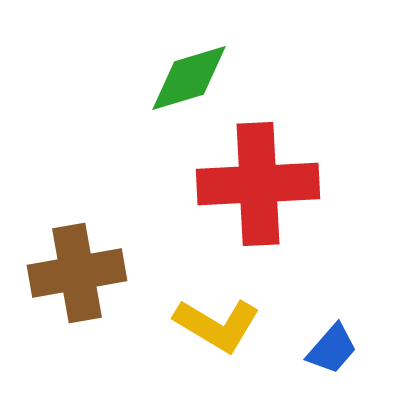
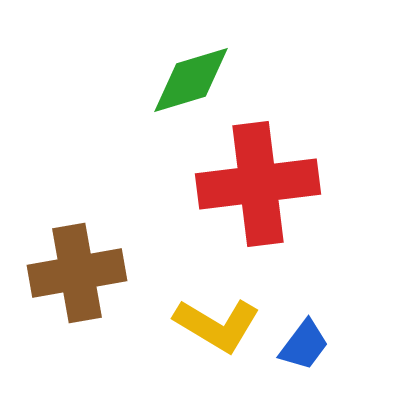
green diamond: moved 2 px right, 2 px down
red cross: rotated 4 degrees counterclockwise
blue trapezoid: moved 28 px left, 4 px up; rotated 4 degrees counterclockwise
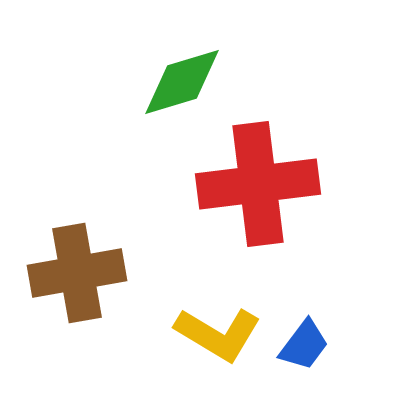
green diamond: moved 9 px left, 2 px down
yellow L-shape: moved 1 px right, 9 px down
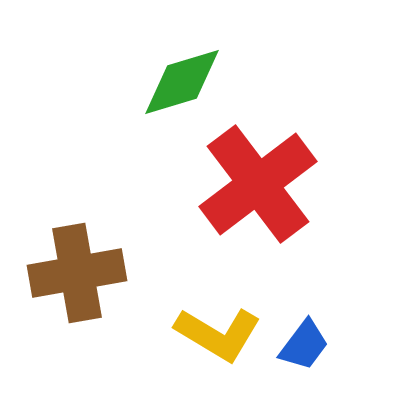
red cross: rotated 30 degrees counterclockwise
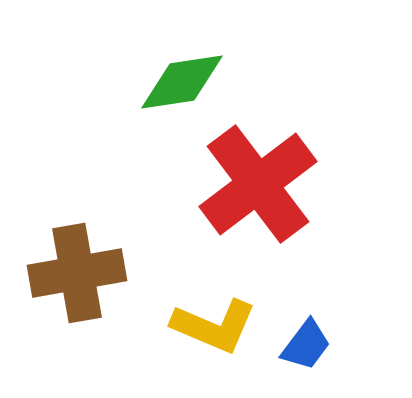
green diamond: rotated 8 degrees clockwise
yellow L-shape: moved 4 px left, 8 px up; rotated 8 degrees counterclockwise
blue trapezoid: moved 2 px right
